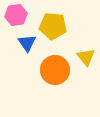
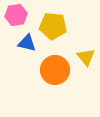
blue triangle: rotated 42 degrees counterclockwise
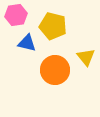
yellow pentagon: rotated 8 degrees clockwise
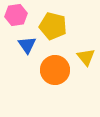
blue triangle: moved 2 px down; rotated 42 degrees clockwise
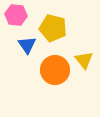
pink hexagon: rotated 15 degrees clockwise
yellow pentagon: moved 2 px down
yellow triangle: moved 2 px left, 3 px down
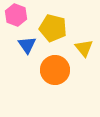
pink hexagon: rotated 15 degrees clockwise
yellow triangle: moved 12 px up
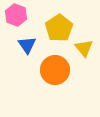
yellow pentagon: moved 6 px right; rotated 24 degrees clockwise
